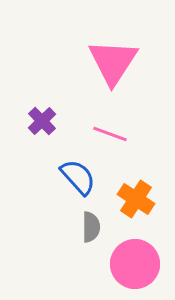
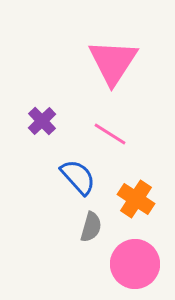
pink line: rotated 12 degrees clockwise
gray semicircle: rotated 16 degrees clockwise
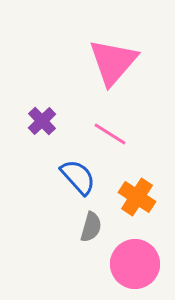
pink triangle: rotated 8 degrees clockwise
orange cross: moved 1 px right, 2 px up
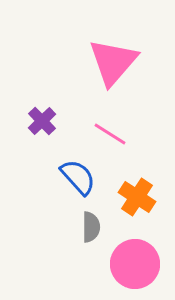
gray semicircle: rotated 16 degrees counterclockwise
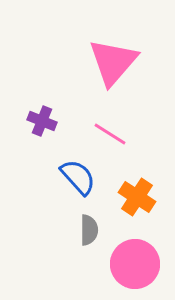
purple cross: rotated 24 degrees counterclockwise
gray semicircle: moved 2 px left, 3 px down
